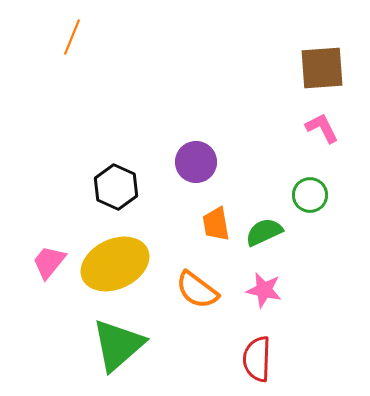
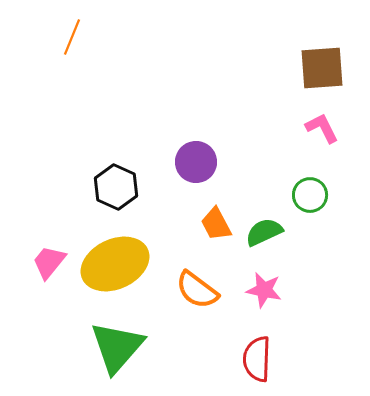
orange trapezoid: rotated 18 degrees counterclockwise
green triangle: moved 1 px left, 2 px down; rotated 8 degrees counterclockwise
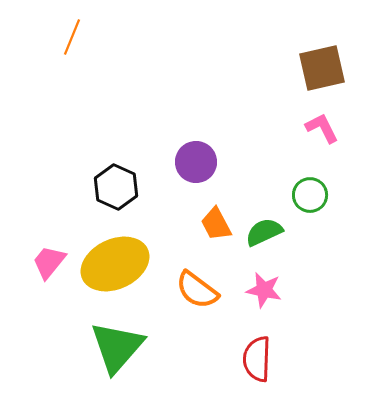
brown square: rotated 9 degrees counterclockwise
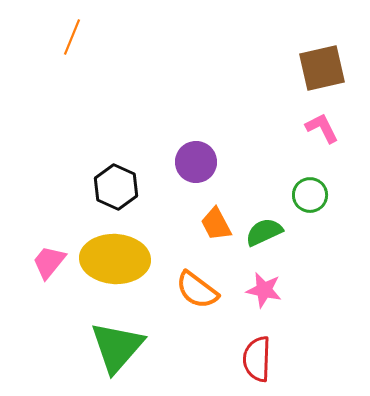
yellow ellipse: moved 5 px up; rotated 28 degrees clockwise
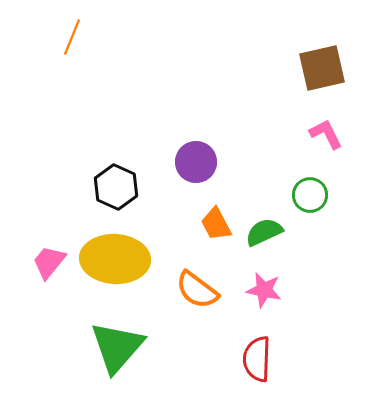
pink L-shape: moved 4 px right, 6 px down
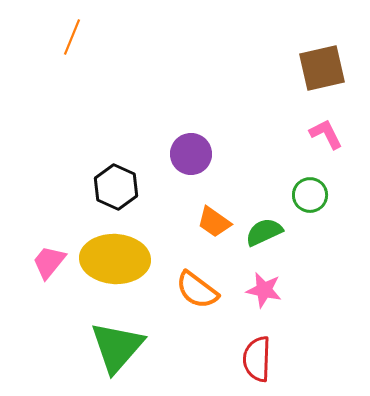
purple circle: moved 5 px left, 8 px up
orange trapezoid: moved 2 px left, 2 px up; rotated 27 degrees counterclockwise
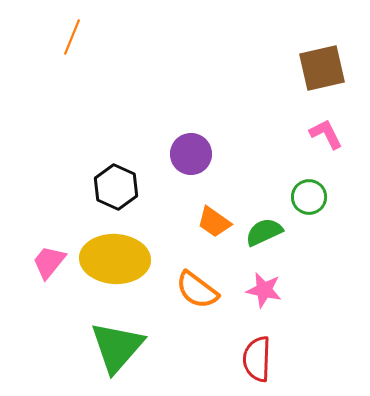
green circle: moved 1 px left, 2 px down
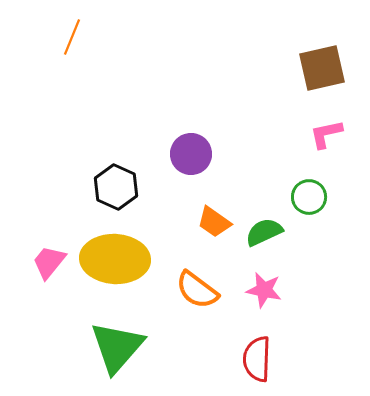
pink L-shape: rotated 75 degrees counterclockwise
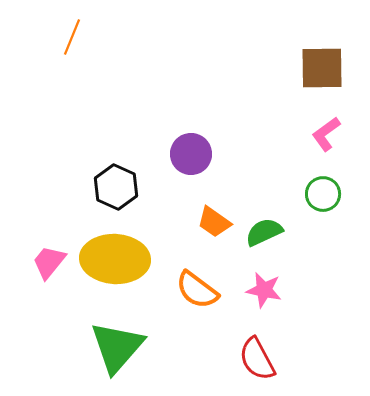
brown square: rotated 12 degrees clockwise
pink L-shape: rotated 24 degrees counterclockwise
green circle: moved 14 px right, 3 px up
red semicircle: rotated 30 degrees counterclockwise
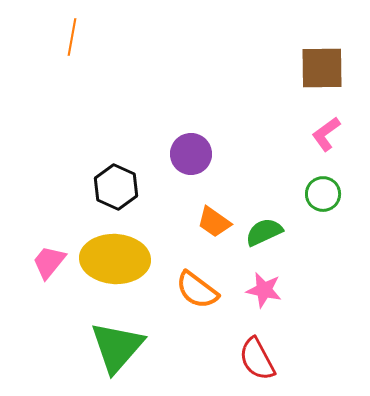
orange line: rotated 12 degrees counterclockwise
